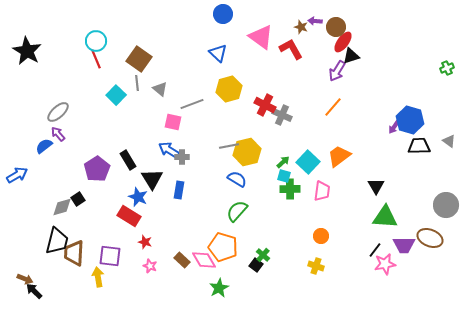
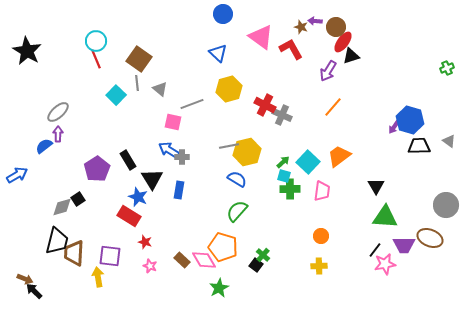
purple arrow at (337, 71): moved 9 px left
purple arrow at (58, 134): rotated 42 degrees clockwise
yellow cross at (316, 266): moved 3 px right; rotated 21 degrees counterclockwise
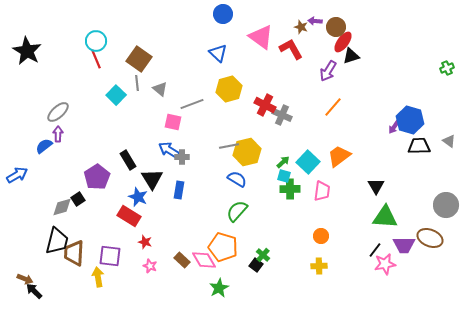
purple pentagon at (97, 169): moved 8 px down
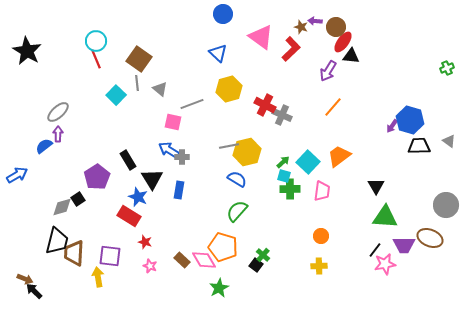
red L-shape at (291, 49): rotated 75 degrees clockwise
black triangle at (351, 56): rotated 24 degrees clockwise
purple arrow at (394, 127): moved 2 px left, 1 px up
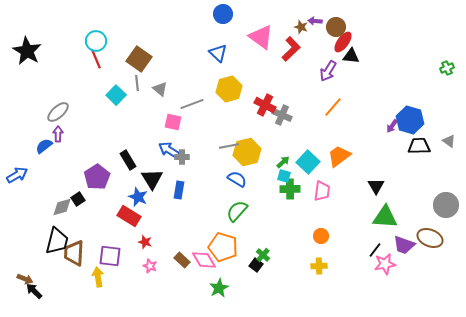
purple trapezoid at (404, 245): rotated 20 degrees clockwise
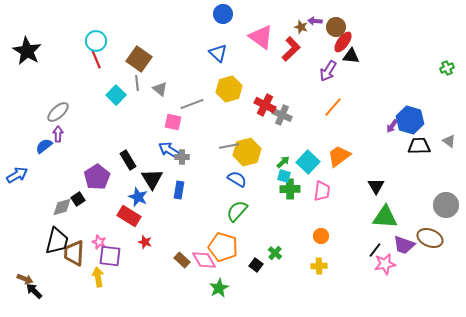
green cross at (263, 255): moved 12 px right, 2 px up
pink star at (150, 266): moved 51 px left, 24 px up
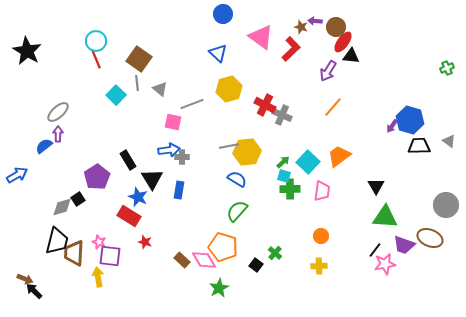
blue arrow at (169, 150): rotated 140 degrees clockwise
yellow hexagon at (247, 152): rotated 8 degrees clockwise
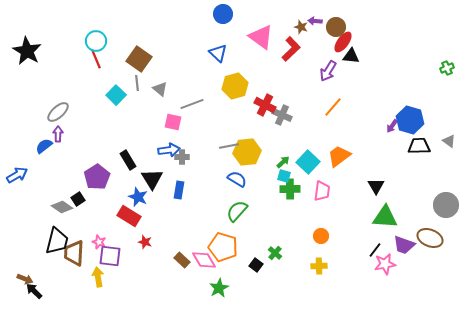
yellow hexagon at (229, 89): moved 6 px right, 3 px up
gray diamond at (62, 207): rotated 50 degrees clockwise
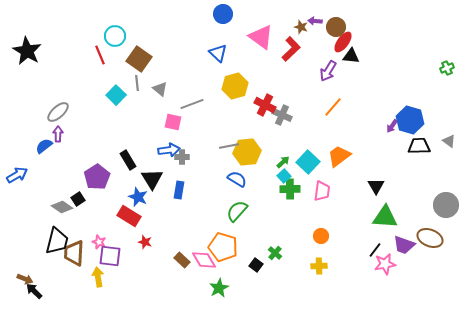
cyan circle at (96, 41): moved 19 px right, 5 px up
red line at (96, 59): moved 4 px right, 4 px up
cyan square at (284, 176): rotated 32 degrees clockwise
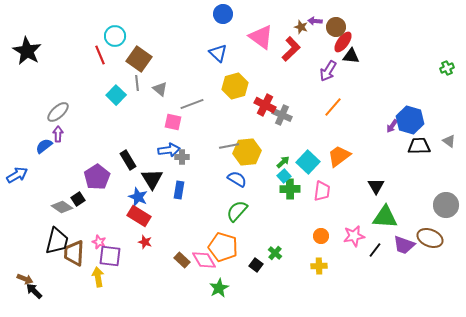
red rectangle at (129, 216): moved 10 px right
pink star at (385, 264): moved 31 px left, 28 px up
